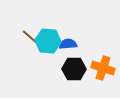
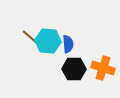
blue semicircle: rotated 90 degrees clockwise
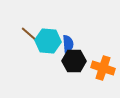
brown line: moved 1 px left, 3 px up
black hexagon: moved 8 px up
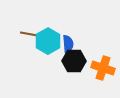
brown line: rotated 30 degrees counterclockwise
cyan hexagon: rotated 25 degrees clockwise
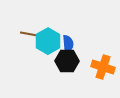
black hexagon: moved 7 px left
orange cross: moved 1 px up
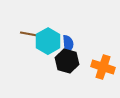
black hexagon: rotated 15 degrees clockwise
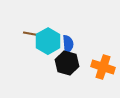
brown line: moved 3 px right
black hexagon: moved 2 px down
